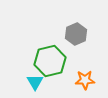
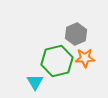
green hexagon: moved 7 px right
orange star: moved 22 px up
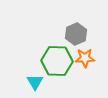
green hexagon: rotated 16 degrees clockwise
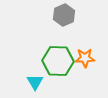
gray hexagon: moved 12 px left, 19 px up
green hexagon: moved 1 px right
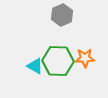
gray hexagon: moved 2 px left
cyan triangle: moved 16 px up; rotated 30 degrees counterclockwise
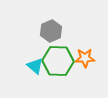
gray hexagon: moved 11 px left, 16 px down
cyan triangle: rotated 12 degrees clockwise
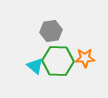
gray hexagon: rotated 15 degrees clockwise
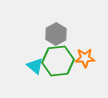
gray hexagon: moved 5 px right, 3 px down; rotated 20 degrees counterclockwise
green hexagon: rotated 8 degrees counterclockwise
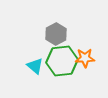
green hexagon: moved 4 px right
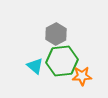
orange star: moved 3 px left, 18 px down
